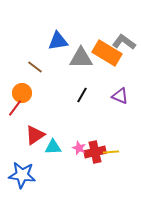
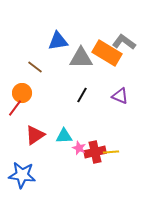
cyan triangle: moved 11 px right, 11 px up
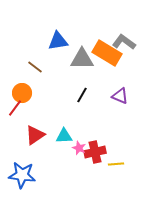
gray triangle: moved 1 px right, 1 px down
yellow line: moved 5 px right, 12 px down
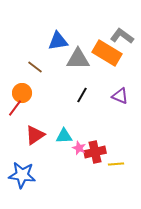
gray L-shape: moved 2 px left, 6 px up
gray triangle: moved 4 px left
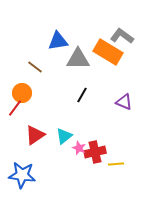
orange rectangle: moved 1 px right, 1 px up
purple triangle: moved 4 px right, 6 px down
cyan triangle: rotated 36 degrees counterclockwise
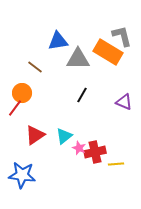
gray L-shape: rotated 40 degrees clockwise
